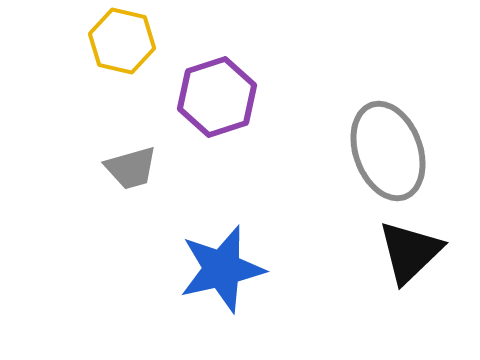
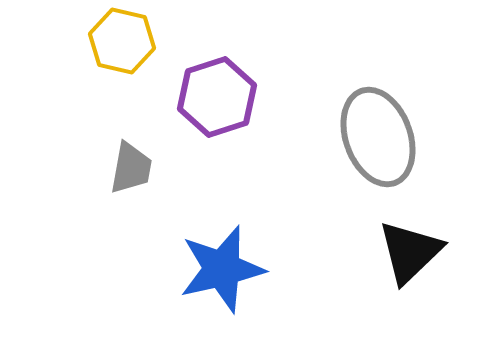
gray ellipse: moved 10 px left, 14 px up
gray trapezoid: rotated 64 degrees counterclockwise
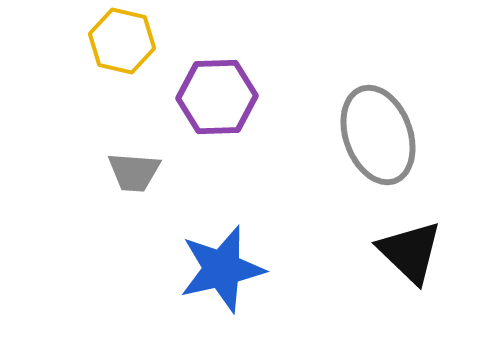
purple hexagon: rotated 16 degrees clockwise
gray ellipse: moved 2 px up
gray trapezoid: moved 3 px right, 4 px down; rotated 84 degrees clockwise
black triangle: rotated 32 degrees counterclockwise
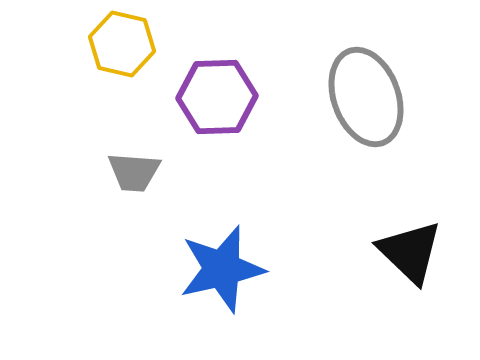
yellow hexagon: moved 3 px down
gray ellipse: moved 12 px left, 38 px up
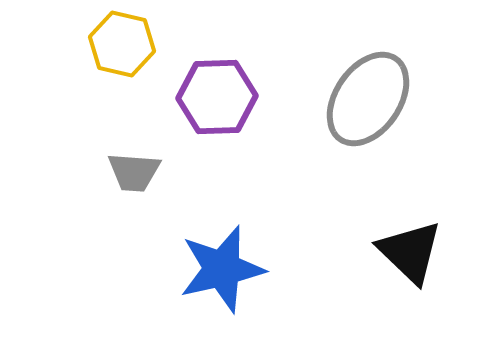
gray ellipse: moved 2 px right, 2 px down; rotated 54 degrees clockwise
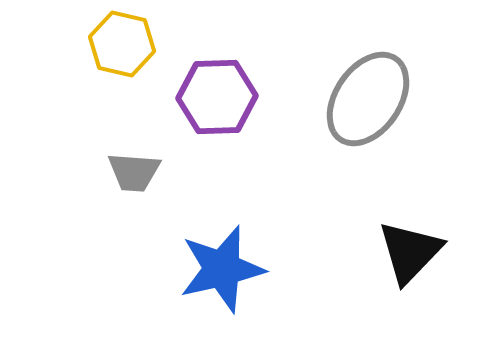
black triangle: rotated 30 degrees clockwise
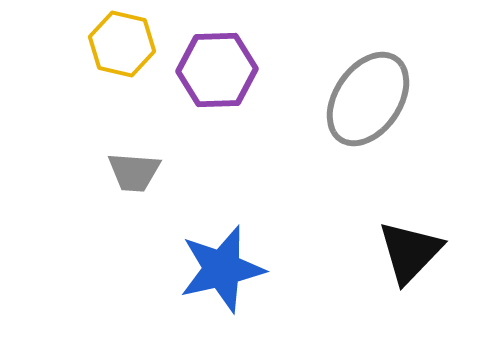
purple hexagon: moved 27 px up
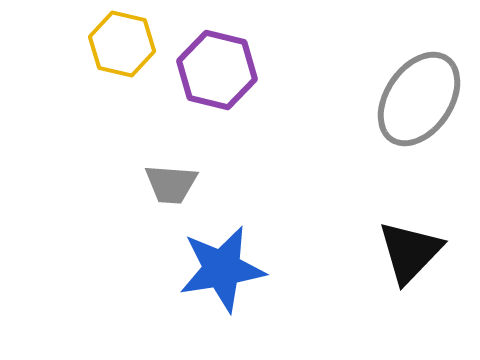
purple hexagon: rotated 16 degrees clockwise
gray ellipse: moved 51 px right
gray trapezoid: moved 37 px right, 12 px down
blue star: rotated 4 degrees clockwise
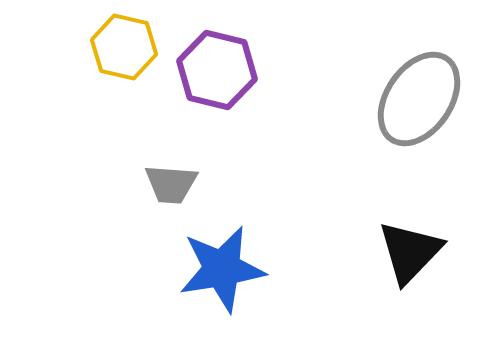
yellow hexagon: moved 2 px right, 3 px down
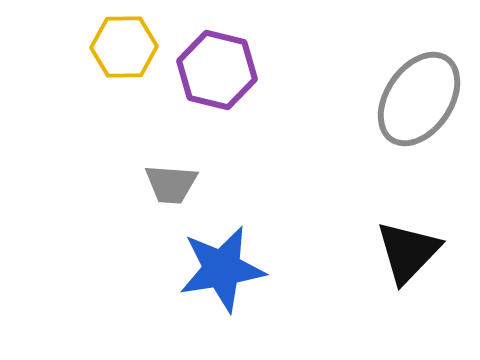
yellow hexagon: rotated 14 degrees counterclockwise
black triangle: moved 2 px left
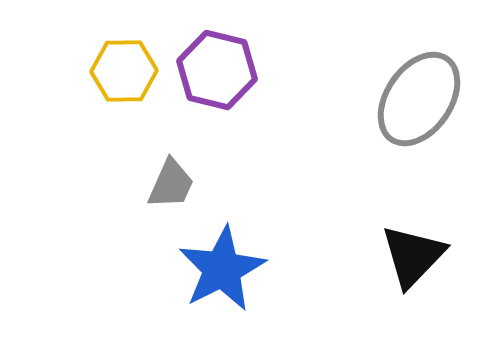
yellow hexagon: moved 24 px down
gray trapezoid: rotated 70 degrees counterclockwise
black triangle: moved 5 px right, 4 px down
blue star: rotated 18 degrees counterclockwise
